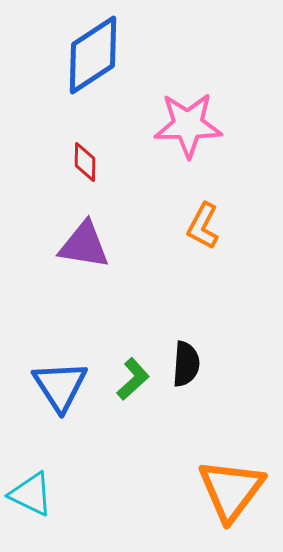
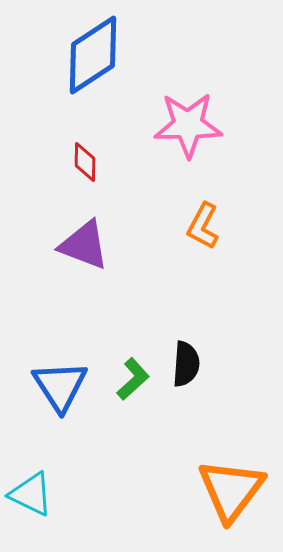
purple triangle: rotated 12 degrees clockwise
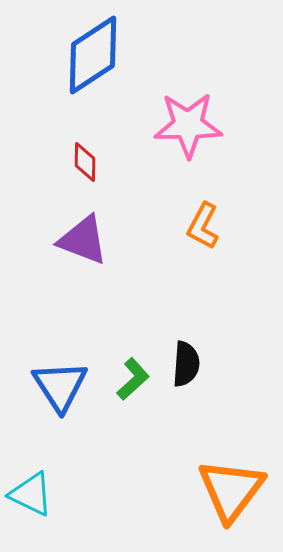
purple triangle: moved 1 px left, 5 px up
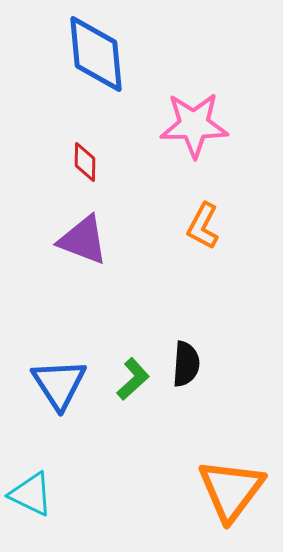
blue diamond: moved 3 px right, 1 px up; rotated 62 degrees counterclockwise
pink star: moved 6 px right
blue triangle: moved 1 px left, 2 px up
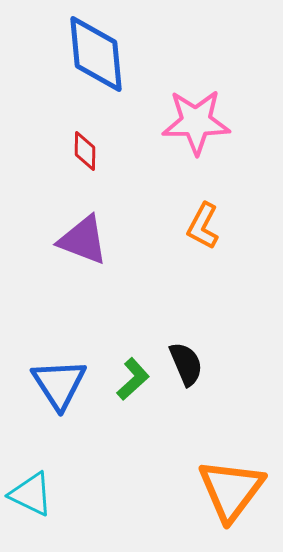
pink star: moved 2 px right, 3 px up
red diamond: moved 11 px up
black semicircle: rotated 27 degrees counterclockwise
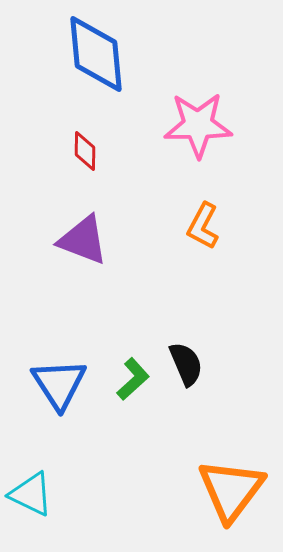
pink star: moved 2 px right, 3 px down
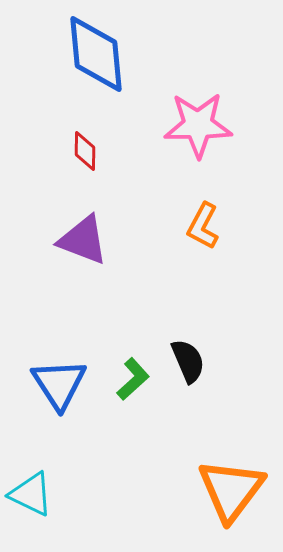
black semicircle: moved 2 px right, 3 px up
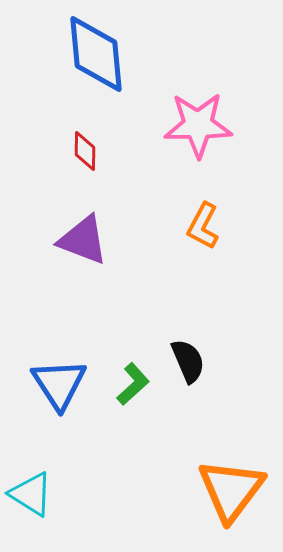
green L-shape: moved 5 px down
cyan triangle: rotated 6 degrees clockwise
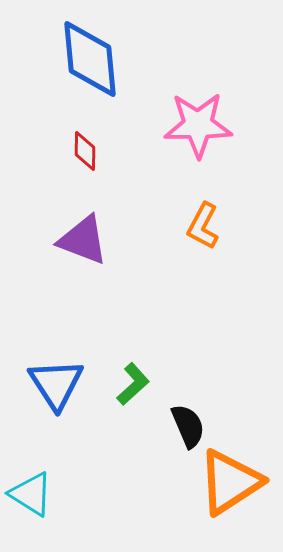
blue diamond: moved 6 px left, 5 px down
black semicircle: moved 65 px down
blue triangle: moved 3 px left
orange triangle: moved 1 px left, 8 px up; rotated 20 degrees clockwise
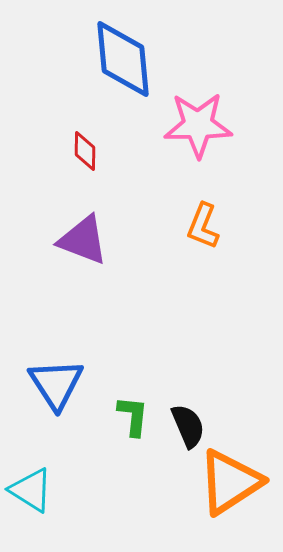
blue diamond: moved 33 px right
orange L-shape: rotated 6 degrees counterclockwise
green L-shape: moved 32 px down; rotated 42 degrees counterclockwise
cyan triangle: moved 4 px up
